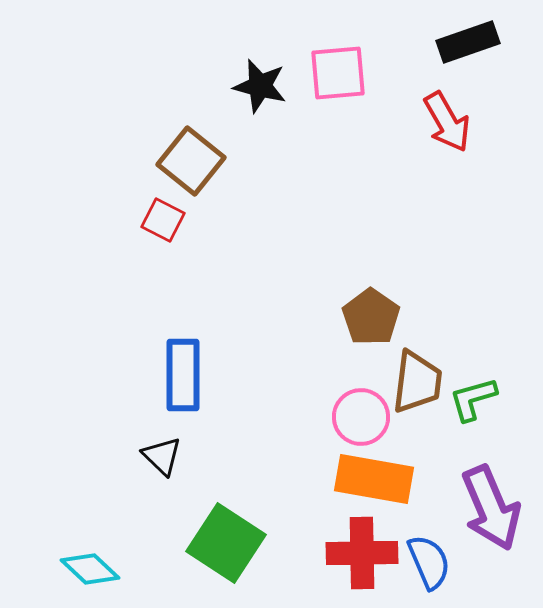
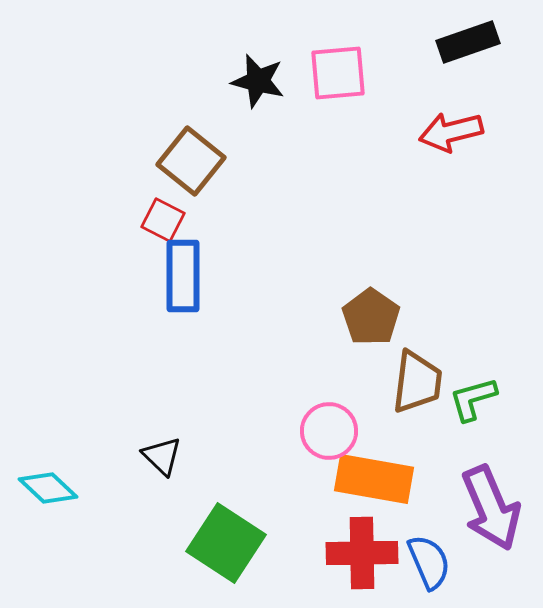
black star: moved 2 px left, 5 px up
red arrow: moved 4 px right, 10 px down; rotated 106 degrees clockwise
blue rectangle: moved 99 px up
pink circle: moved 32 px left, 14 px down
cyan diamond: moved 42 px left, 81 px up
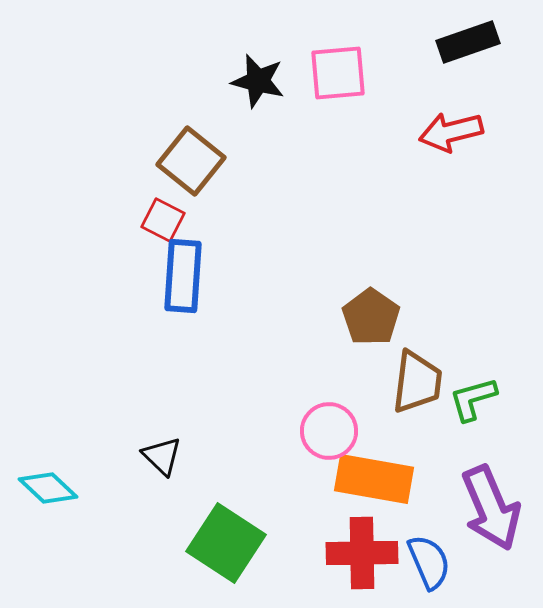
blue rectangle: rotated 4 degrees clockwise
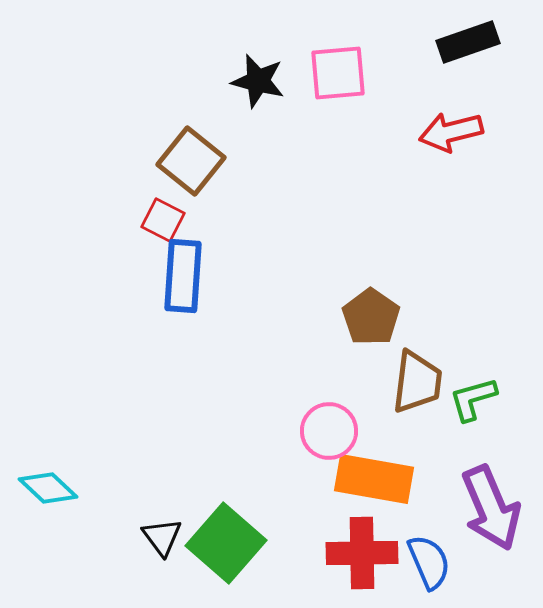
black triangle: moved 81 px down; rotated 9 degrees clockwise
green square: rotated 8 degrees clockwise
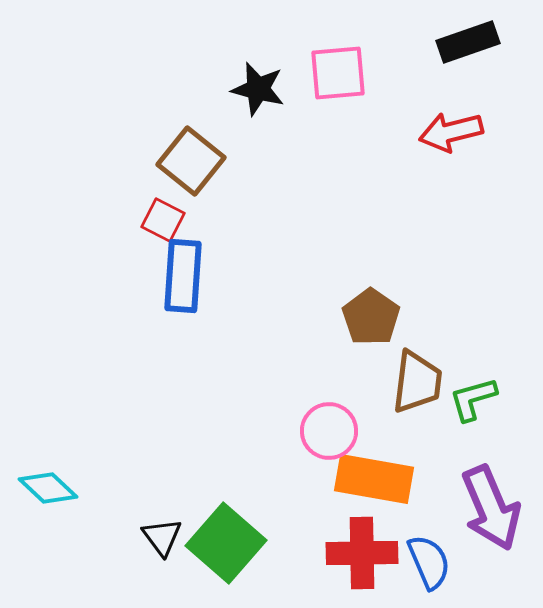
black star: moved 8 px down
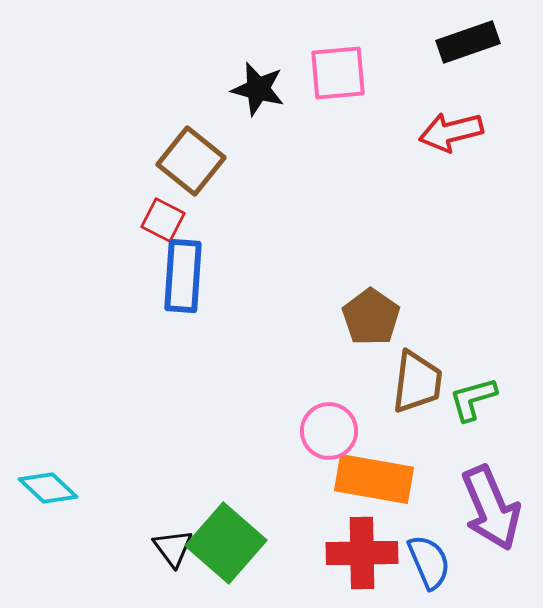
black triangle: moved 11 px right, 11 px down
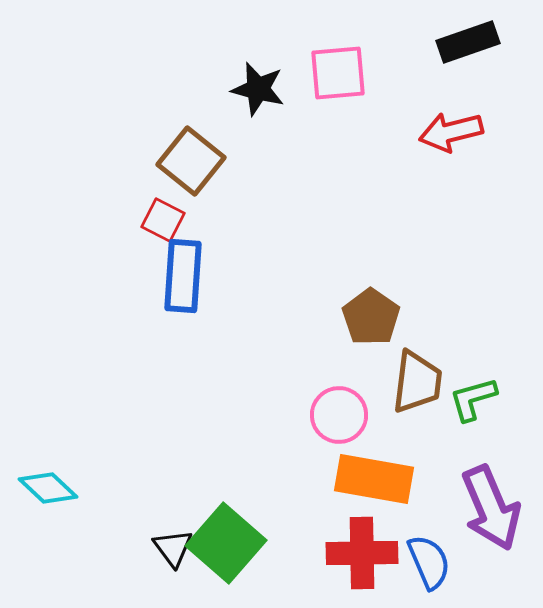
pink circle: moved 10 px right, 16 px up
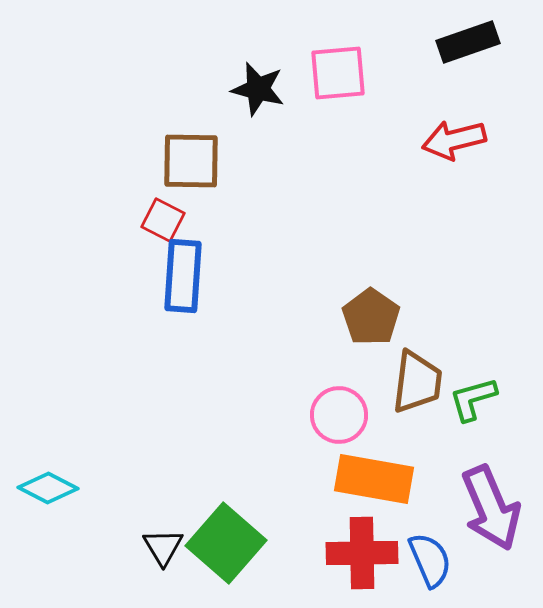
red arrow: moved 3 px right, 8 px down
brown square: rotated 38 degrees counterclockwise
cyan diamond: rotated 16 degrees counterclockwise
black triangle: moved 10 px left, 1 px up; rotated 6 degrees clockwise
blue semicircle: moved 1 px right, 2 px up
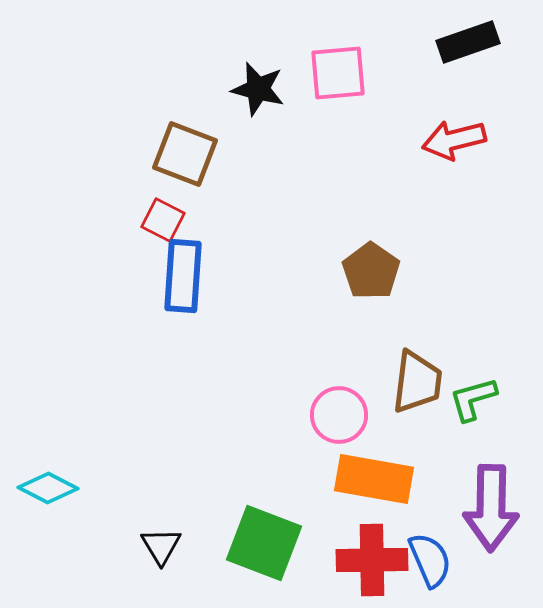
brown square: moved 6 px left, 7 px up; rotated 20 degrees clockwise
brown pentagon: moved 46 px up
purple arrow: rotated 24 degrees clockwise
green square: moved 38 px right; rotated 20 degrees counterclockwise
black triangle: moved 2 px left, 1 px up
red cross: moved 10 px right, 7 px down
